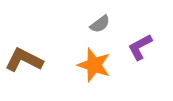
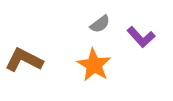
purple L-shape: moved 1 px right, 10 px up; rotated 104 degrees counterclockwise
orange star: rotated 12 degrees clockwise
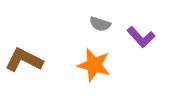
gray semicircle: rotated 55 degrees clockwise
orange star: rotated 16 degrees counterclockwise
